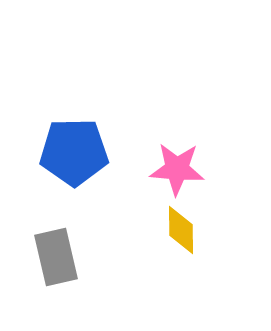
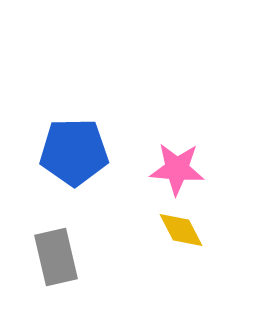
yellow diamond: rotated 27 degrees counterclockwise
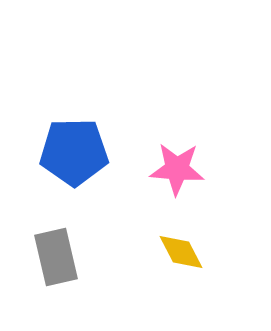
yellow diamond: moved 22 px down
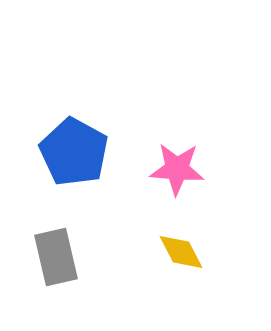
blue pentagon: rotated 30 degrees clockwise
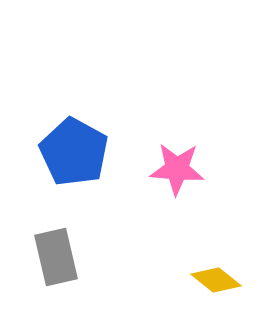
yellow diamond: moved 35 px right, 28 px down; rotated 24 degrees counterclockwise
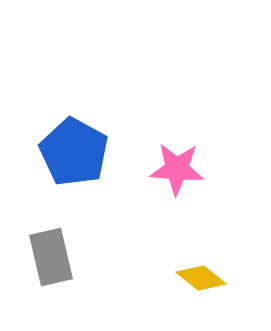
gray rectangle: moved 5 px left
yellow diamond: moved 15 px left, 2 px up
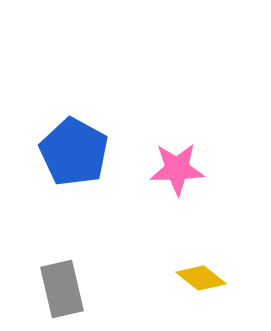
pink star: rotated 6 degrees counterclockwise
gray rectangle: moved 11 px right, 32 px down
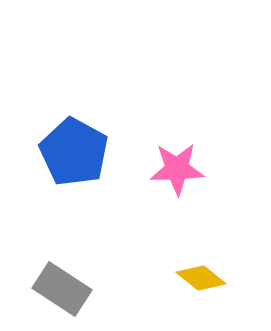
gray rectangle: rotated 44 degrees counterclockwise
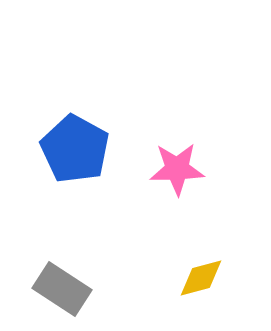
blue pentagon: moved 1 px right, 3 px up
yellow diamond: rotated 54 degrees counterclockwise
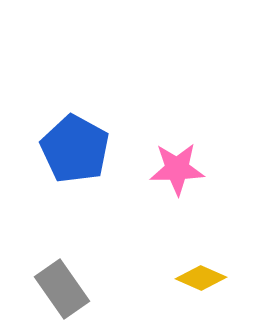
yellow diamond: rotated 39 degrees clockwise
gray rectangle: rotated 22 degrees clockwise
